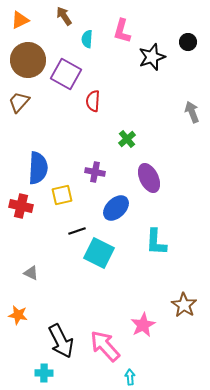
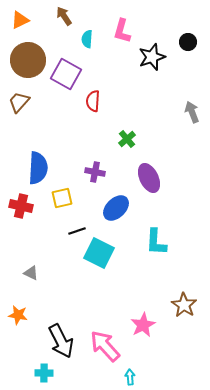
yellow square: moved 3 px down
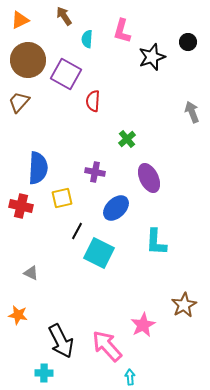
black line: rotated 42 degrees counterclockwise
brown star: rotated 10 degrees clockwise
pink arrow: moved 2 px right
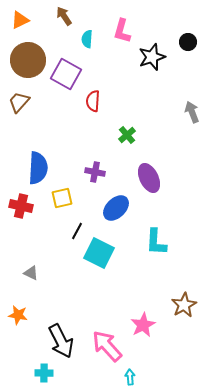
green cross: moved 4 px up
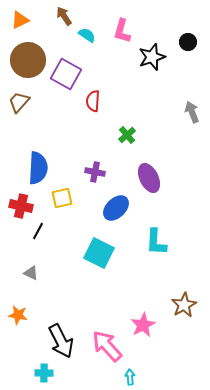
cyan semicircle: moved 4 px up; rotated 120 degrees clockwise
black line: moved 39 px left
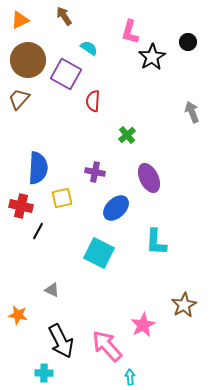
pink L-shape: moved 8 px right, 1 px down
cyan semicircle: moved 2 px right, 13 px down
black star: rotated 12 degrees counterclockwise
brown trapezoid: moved 3 px up
gray triangle: moved 21 px right, 17 px down
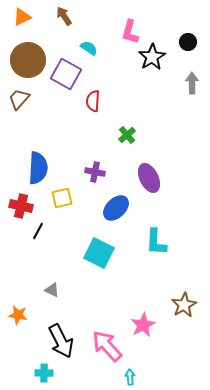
orange triangle: moved 2 px right, 3 px up
gray arrow: moved 29 px up; rotated 20 degrees clockwise
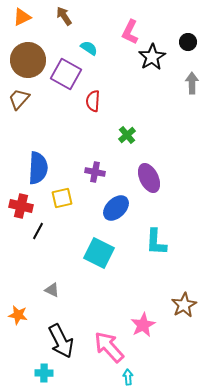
pink L-shape: rotated 10 degrees clockwise
pink arrow: moved 2 px right, 1 px down
cyan arrow: moved 2 px left
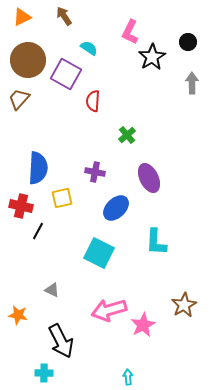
pink arrow: moved 37 px up; rotated 64 degrees counterclockwise
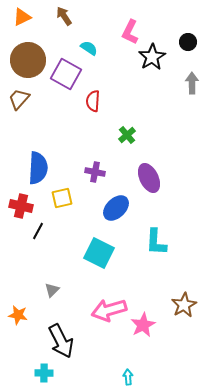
gray triangle: rotated 49 degrees clockwise
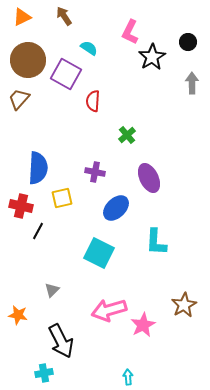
cyan cross: rotated 12 degrees counterclockwise
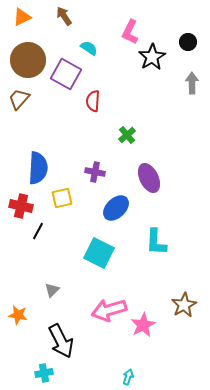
cyan arrow: rotated 21 degrees clockwise
